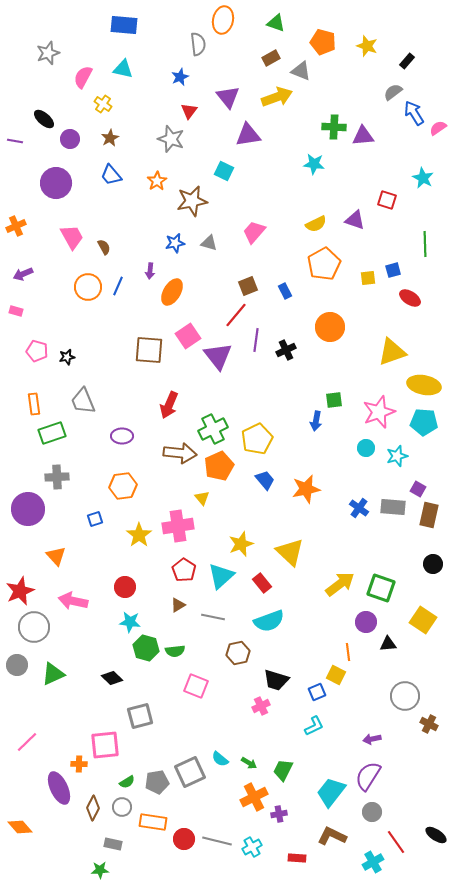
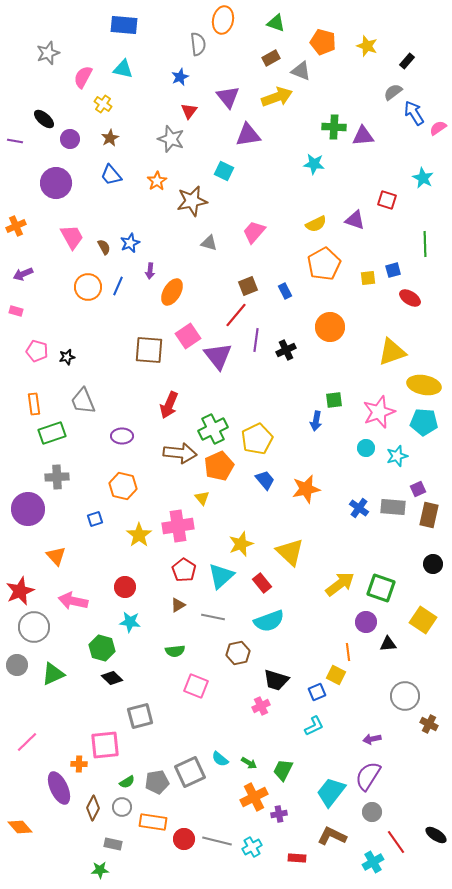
blue star at (175, 243): moved 45 px left; rotated 12 degrees counterclockwise
orange hexagon at (123, 486): rotated 20 degrees clockwise
purple square at (418, 489): rotated 35 degrees clockwise
green hexagon at (146, 648): moved 44 px left
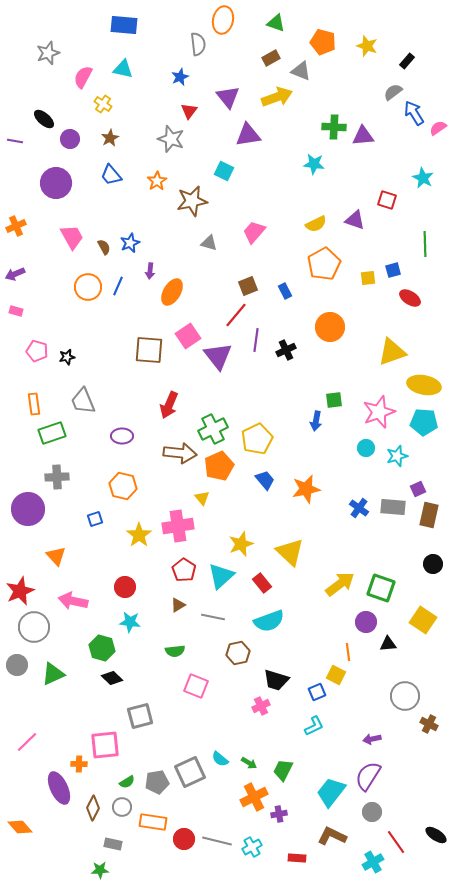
purple arrow at (23, 274): moved 8 px left
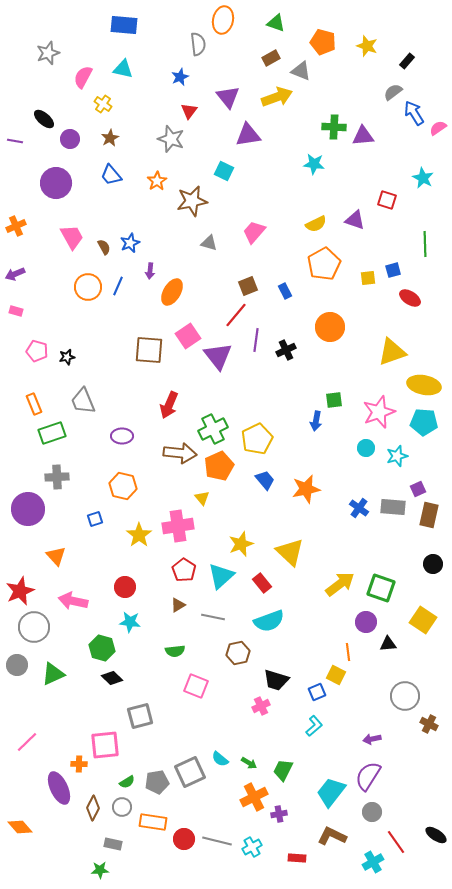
orange rectangle at (34, 404): rotated 15 degrees counterclockwise
cyan L-shape at (314, 726): rotated 15 degrees counterclockwise
